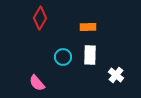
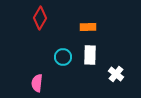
white cross: moved 1 px up
pink semicircle: rotated 48 degrees clockwise
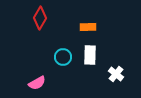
pink semicircle: rotated 126 degrees counterclockwise
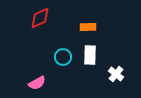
red diamond: rotated 35 degrees clockwise
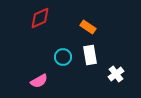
orange rectangle: rotated 35 degrees clockwise
white rectangle: rotated 12 degrees counterclockwise
white cross: rotated 14 degrees clockwise
pink semicircle: moved 2 px right, 2 px up
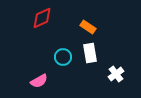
red diamond: moved 2 px right
white rectangle: moved 2 px up
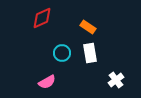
cyan circle: moved 1 px left, 4 px up
white cross: moved 6 px down
pink semicircle: moved 8 px right, 1 px down
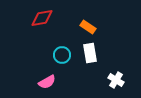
red diamond: rotated 15 degrees clockwise
cyan circle: moved 2 px down
white cross: rotated 21 degrees counterclockwise
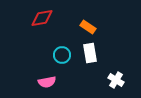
pink semicircle: rotated 18 degrees clockwise
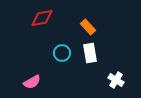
orange rectangle: rotated 14 degrees clockwise
cyan circle: moved 2 px up
pink semicircle: moved 15 px left; rotated 18 degrees counterclockwise
